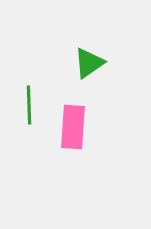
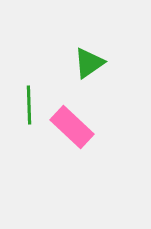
pink rectangle: moved 1 px left; rotated 51 degrees counterclockwise
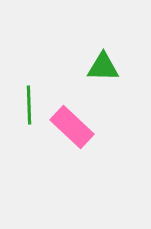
green triangle: moved 14 px right, 4 px down; rotated 36 degrees clockwise
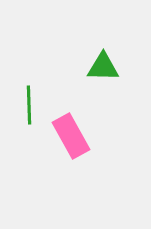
pink rectangle: moved 1 px left, 9 px down; rotated 18 degrees clockwise
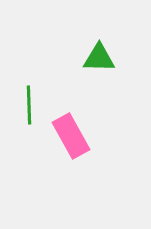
green triangle: moved 4 px left, 9 px up
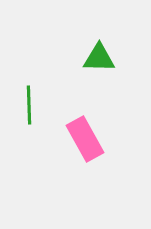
pink rectangle: moved 14 px right, 3 px down
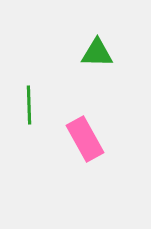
green triangle: moved 2 px left, 5 px up
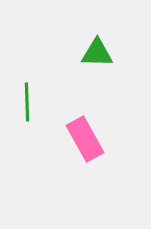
green line: moved 2 px left, 3 px up
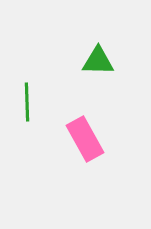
green triangle: moved 1 px right, 8 px down
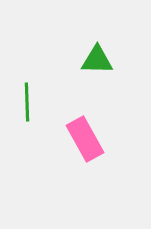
green triangle: moved 1 px left, 1 px up
